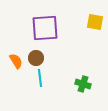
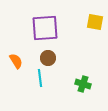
brown circle: moved 12 px right
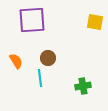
purple square: moved 13 px left, 8 px up
green cross: moved 2 px down; rotated 28 degrees counterclockwise
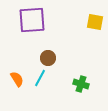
orange semicircle: moved 1 px right, 18 px down
cyan line: rotated 36 degrees clockwise
green cross: moved 2 px left, 2 px up; rotated 28 degrees clockwise
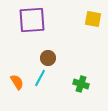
yellow square: moved 2 px left, 3 px up
orange semicircle: moved 3 px down
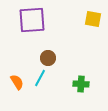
green cross: rotated 14 degrees counterclockwise
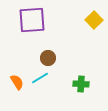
yellow square: moved 1 px right, 1 px down; rotated 36 degrees clockwise
cyan line: rotated 30 degrees clockwise
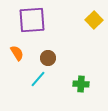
cyan line: moved 2 px left, 1 px down; rotated 18 degrees counterclockwise
orange semicircle: moved 29 px up
